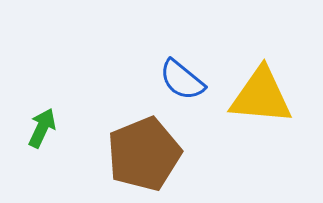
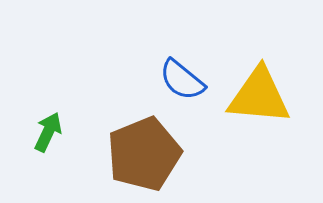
yellow triangle: moved 2 px left
green arrow: moved 6 px right, 4 px down
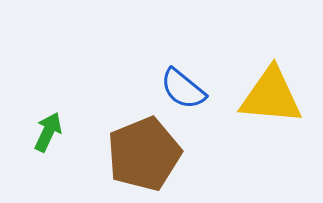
blue semicircle: moved 1 px right, 9 px down
yellow triangle: moved 12 px right
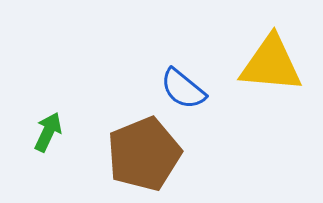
yellow triangle: moved 32 px up
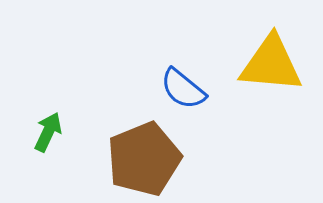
brown pentagon: moved 5 px down
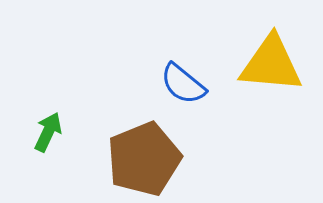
blue semicircle: moved 5 px up
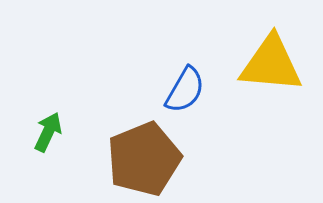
blue semicircle: moved 2 px right, 6 px down; rotated 99 degrees counterclockwise
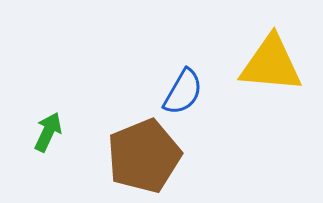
blue semicircle: moved 2 px left, 2 px down
brown pentagon: moved 3 px up
